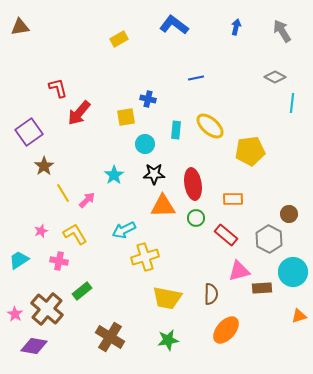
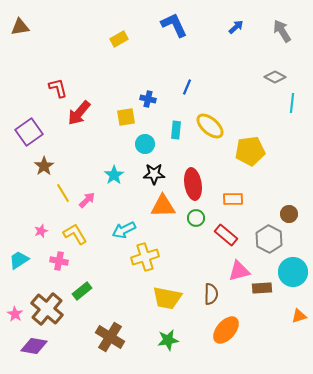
blue L-shape at (174, 25): rotated 28 degrees clockwise
blue arrow at (236, 27): rotated 35 degrees clockwise
blue line at (196, 78): moved 9 px left, 9 px down; rotated 56 degrees counterclockwise
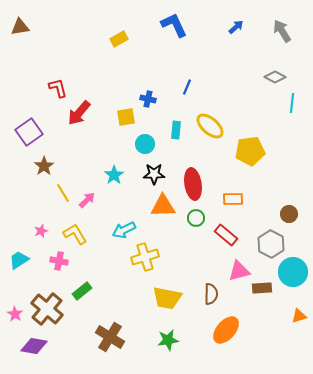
gray hexagon at (269, 239): moved 2 px right, 5 px down
